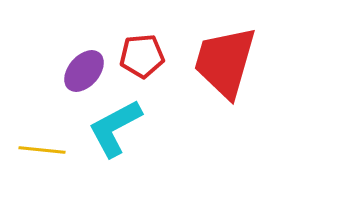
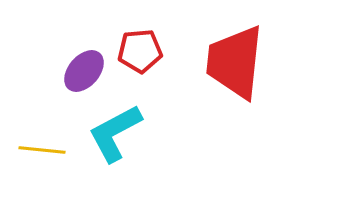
red pentagon: moved 2 px left, 5 px up
red trapezoid: moved 10 px right; rotated 10 degrees counterclockwise
cyan L-shape: moved 5 px down
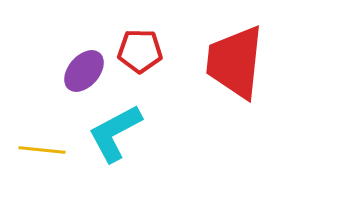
red pentagon: rotated 6 degrees clockwise
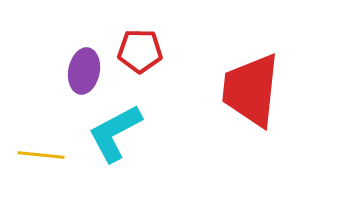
red trapezoid: moved 16 px right, 28 px down
purple ellipse: rotated 30 degrees counterclockwise
yellow line: moved 1 px left, 5 px down
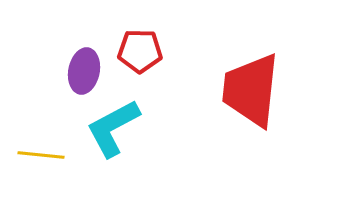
cyan L-shape: moved 2 px left, 5 px up
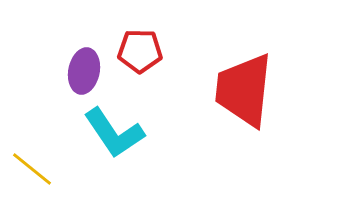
red trapezoid: moved 7 px left
cyan L-shape: moved 1 px right, 5 px down; rotated 96 degrees counterclockwise
yellow line: moved 9 px left, 14 px down; rotated 33 degrees clockwise
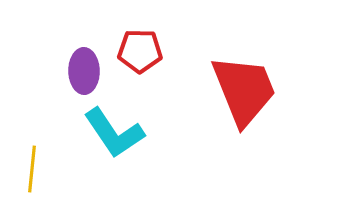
purple ellipse: rotated 12 degrees counterclockwise
red trapezoid: rotated 152 degrees clockwise
yellow line: rotated 57 degrees clockwise
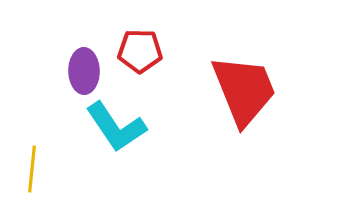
cyan L-shape: moved 2 px right, 6 px up
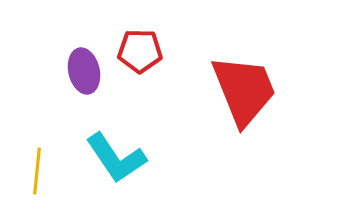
purple ellipse: rotated 12 degrees counterclockwise
cyan L-shape: moved 31 px down
yellow line: moved 5 px right, 2 px down
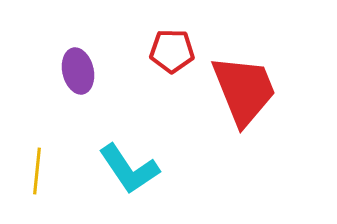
red pentagon: moved 32 px right
purple ellipse: moved 6 px left
cyan L-shape: moved 13 px right, 11 px down
